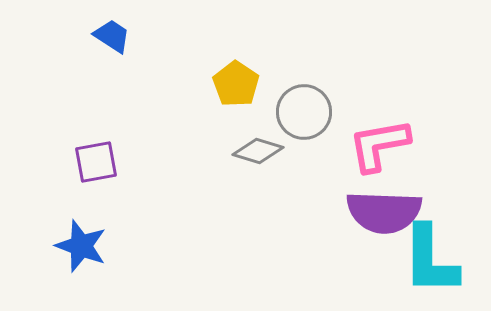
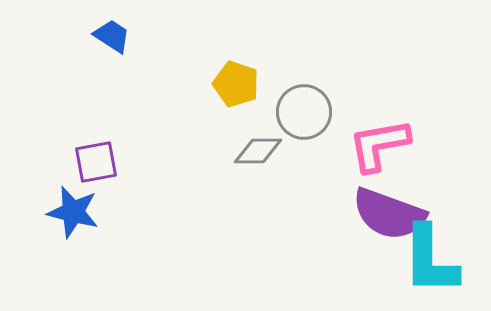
yellow pentagon: rotated 15 degrees counterclockwise
gray diamond: rotated 18 degrees counterclockwise
purple semicircle: moved 5 px right, 2 px down; rotated 18 degrees clockwise
blue star: moved 8 px left, 34 px up; rotated 6 degrees counterclockwise
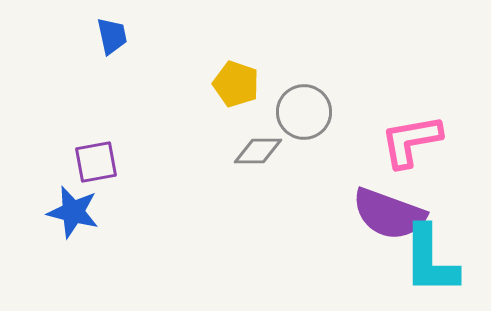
blue trapezoid: rotated 45 degrees clockwise
pink L-shape: moved 32 px right, 4 px up
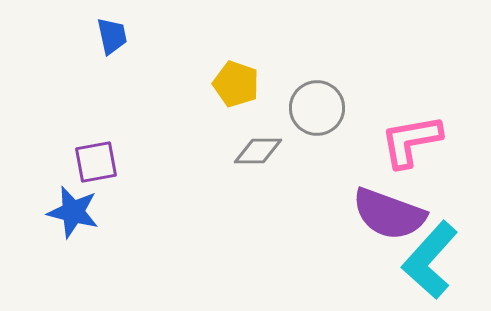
gray circle: moved 13 px right, 4 px up
cyan L-shape: rotated 42 degrees clockwise
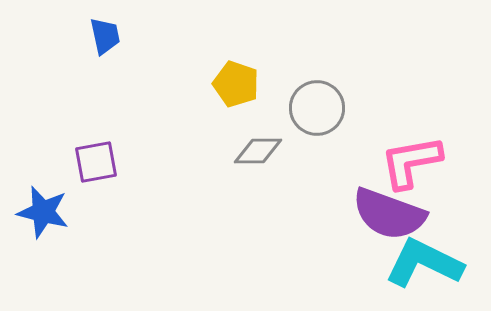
blue trapezoid: moved 7 px left
pink L-shape: moved 21 px down
blue star: moved 30 px left
cyan L-shape: moved 6 px left, 3 px down; rotated 74 degrees clockwise
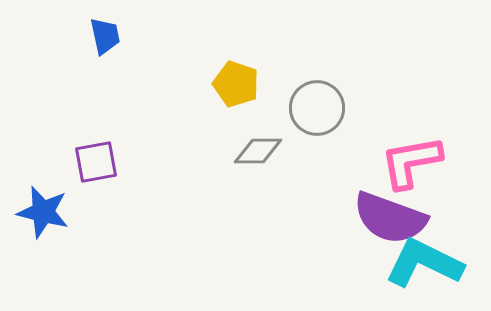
purple semicircle: moved 1 px right, 4 px down
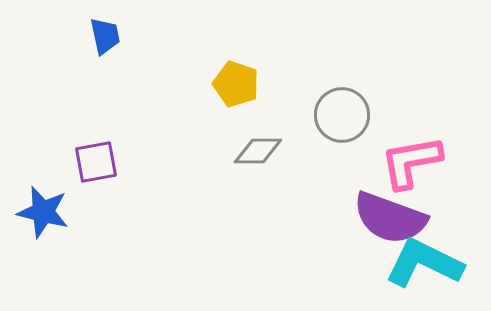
gray circle: moved 25 px right, 7 px down
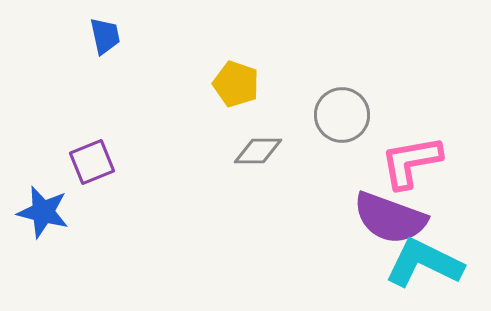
purple square: moved 4 px left; rotated 12 degrees counterclockwise
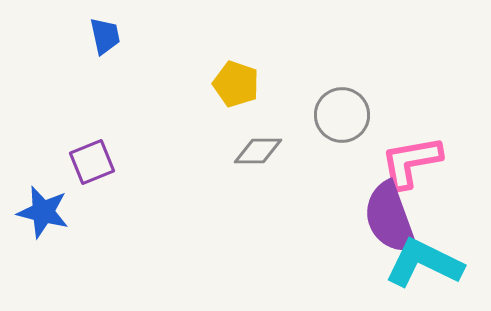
purple semicircle: rotated 50 degrees clockwise
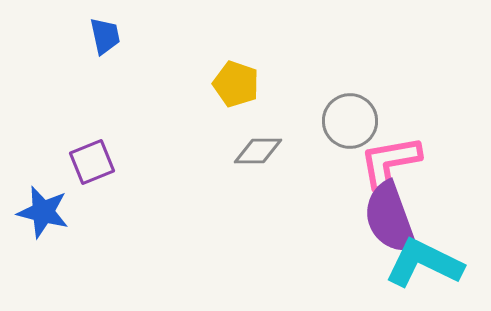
gray circle: moved 8 px right, 6 px down
pink L-shape: moved 21 px left
